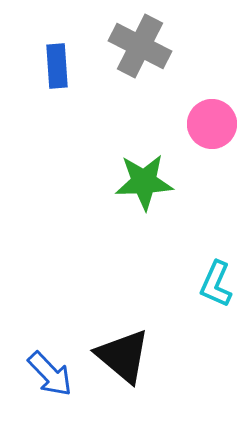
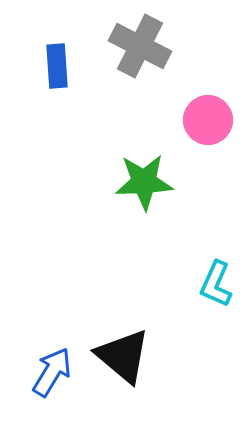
pink circle: moved 4 px left, 4 px up
blue arrow: moved 2 px right, 2 px up; rotated 105 degrees counterclockwise
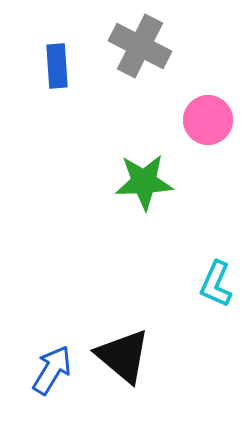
blue arrow: moved 2 px up
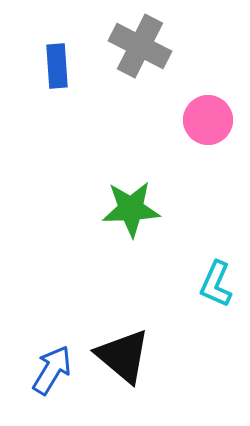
green star: moved 13 px left, 27 px down
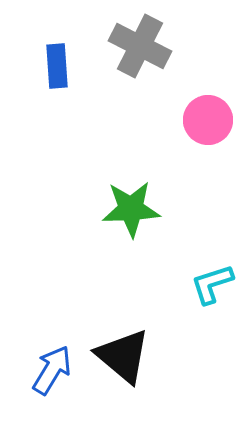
cyan L-shape: moved 4 px left; rotated 48 degrees clockwise
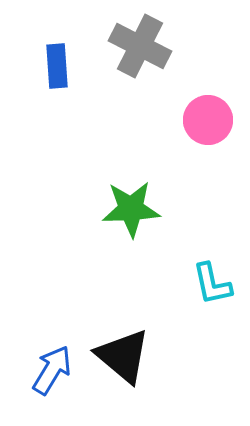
cyan L-shape: rotated 84 degrees counterclockwise
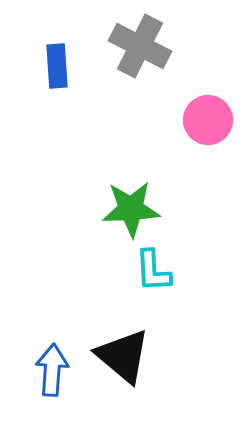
cyan L-shape: moved 59 px left, 13 px up; rotated 9 degrees clockwise
blue arrow: rotated 27 degrees counterclockwise
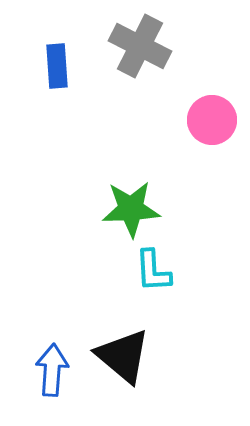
pink circle: moved 4 px right
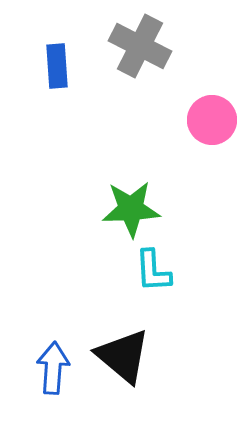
blue arrow: moved 1 px right, 2 px up
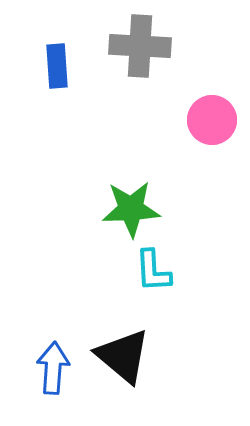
gray cross: rotated 24 degrees counterclockwise
